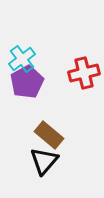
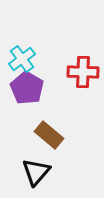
red cross: moved 1 px left, 1 px up; rotated 16 degrees clockwise
purple pentagon: moved 6 px down; rotated 12 degrees counterclockwise
black triangle: moved 8 px left, 11 px down
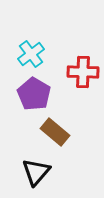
cyan cross: moved 9 px right, 5 px up
purple pentagon: moved 7 px right, 6 px down
brown rectangle: moved 6 px right, 3 px up
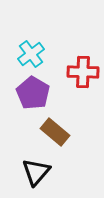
purple pentagon: moved 1 px left, 1 px up
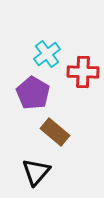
cyan cross: moved 16 px right
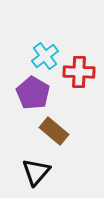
cyan cross: moved 2 px left, 2 px down
red cross: moved 4 px left
brown rectangle: moved 1 px left, 1 px up
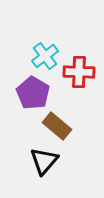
brown rectangle: moved 3 px right, 5 px up
black triangle: moved 8 px right, 11 px up
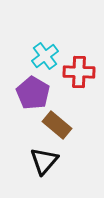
brown rectangle: moved 1 px up
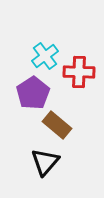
purple pentagon: rotated 8 degrees clockwise
black triangle: moved 1 px right, 1 px down
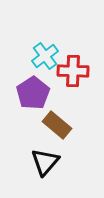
red cross: moved 6 px left, 1 px up
